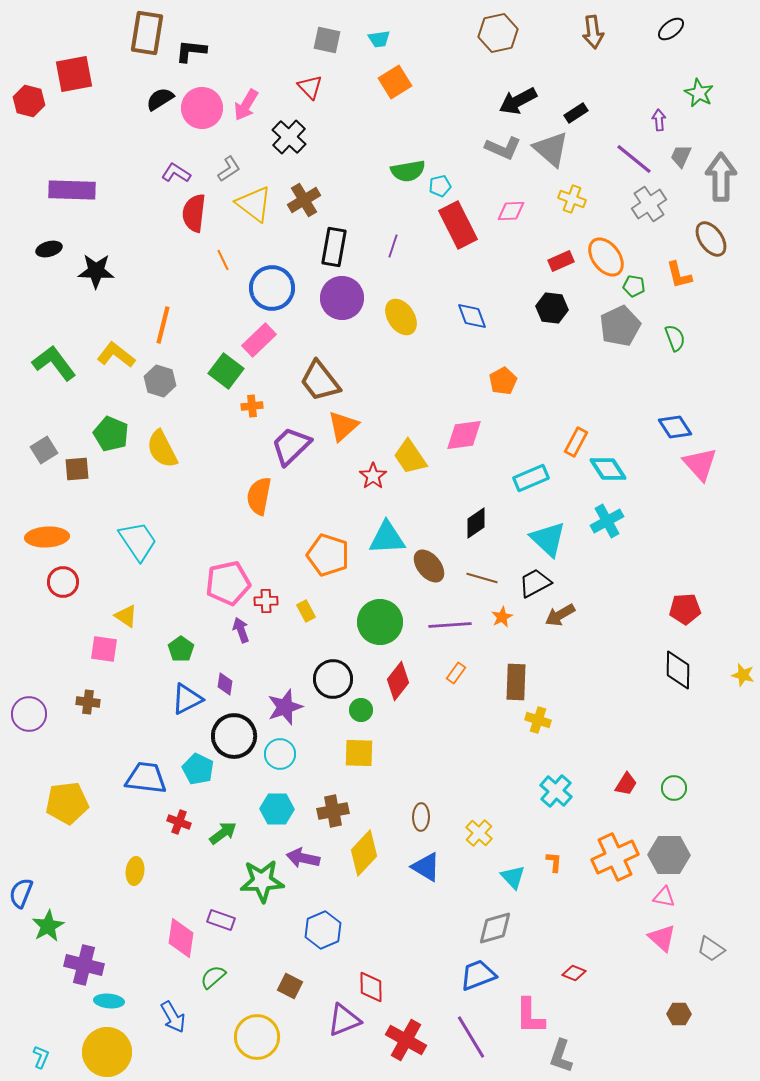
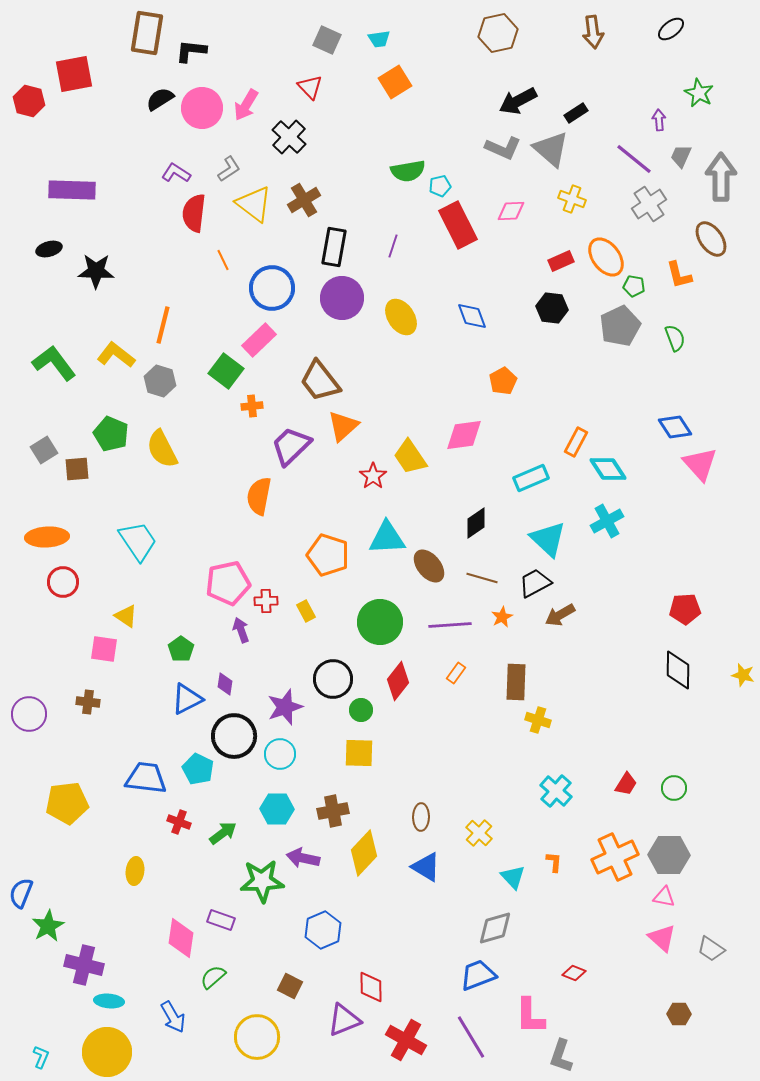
gray square at (327, 40): rotated 12 degrees clockwise
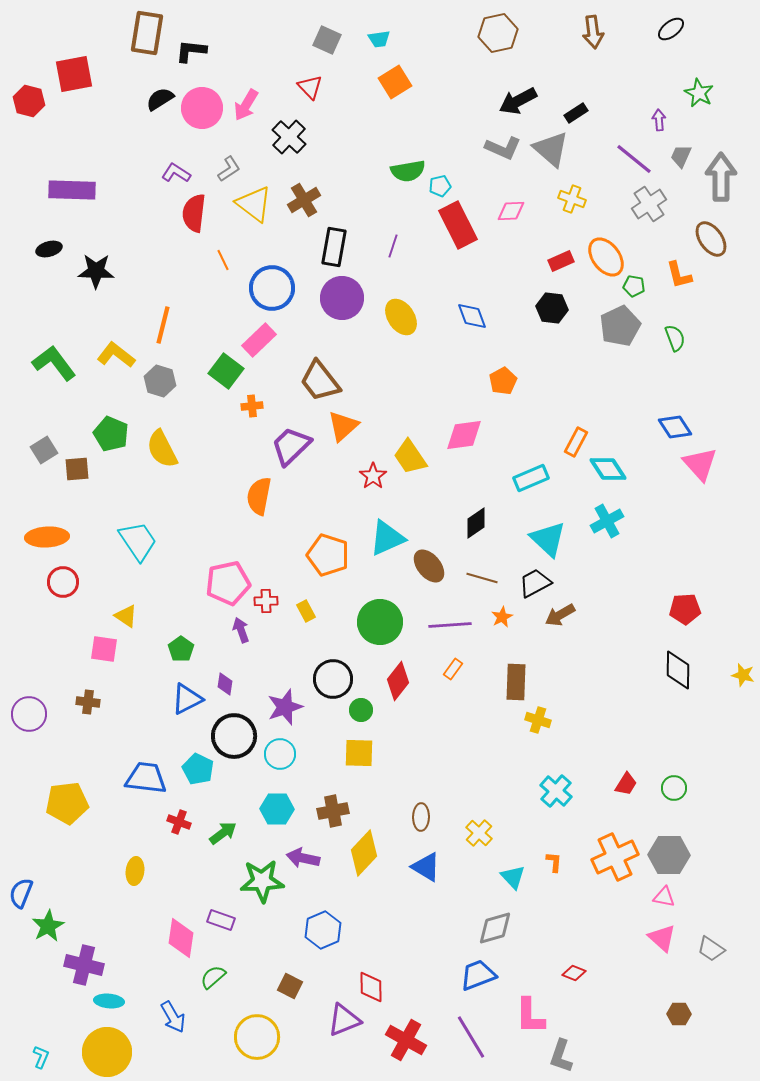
cyan triangle at (387, 538): rotated 21 degrees counterclockwise
orange rectangle at (456, 673): moved 3 px left, 4 px up
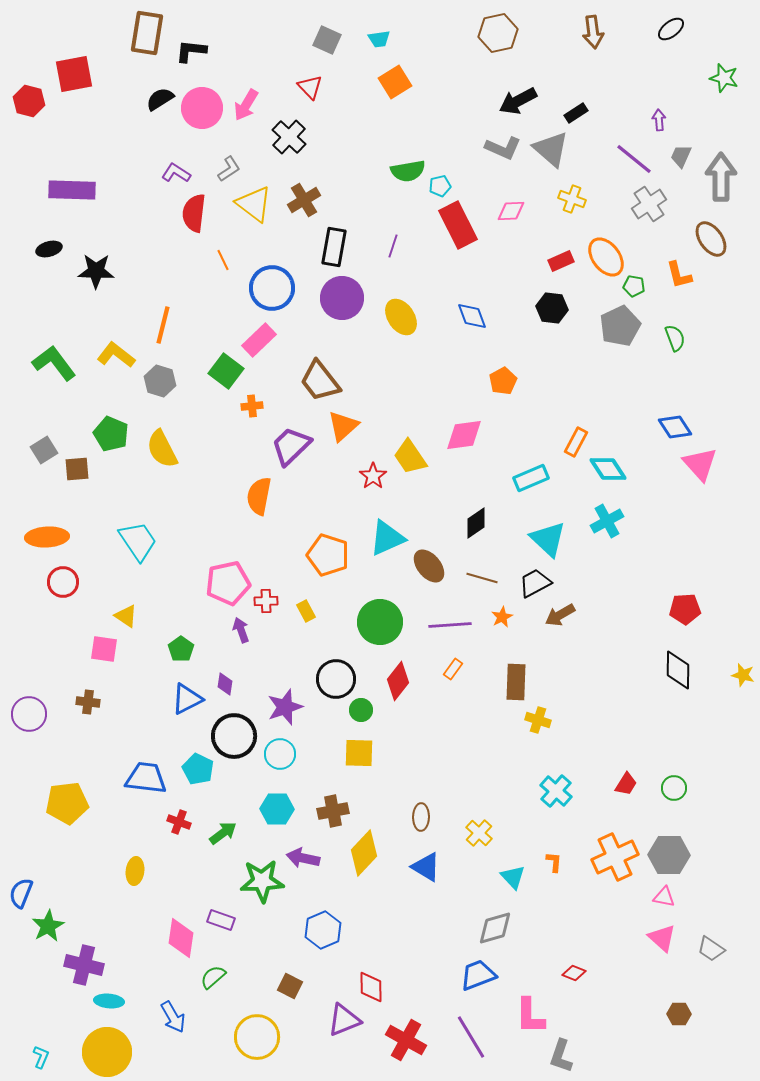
green star at (699, 93): moved 25 px right, 15 px up; rotated 12 degrees counterclockwise
black circle at (333, 679): moved 3 px right
